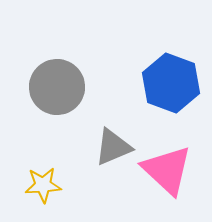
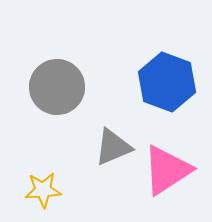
blue hexagon: moved 4 px left, 1 px up
pink triangle: rotated 44 degrees clockwise
yellow star: moved 5 px down
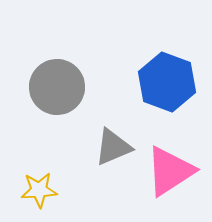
pink triangle: moved 3 px right, 1 px down
yellow star: moved 4 px left
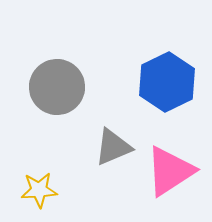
blue hexagon: rotated 14 degrees clockwise
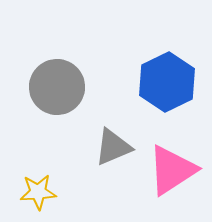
pink triangle: moved 2 px right, 1 px up
yellow star: moved 1 px left, 2 px down
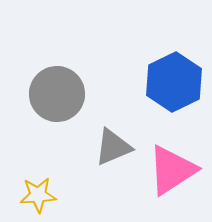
blue hexagon: moved 7 px right
gray circle: moved 7 px down
yellow star: moved 3 px down
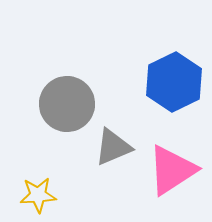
gray circle: moved 10 px right, 10 px down
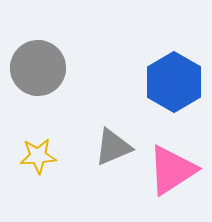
blue hexagon: rotated 4 degrees counterclockwise
gray circle: moved 29 px left, 36 px up
yellow star: moved 39 px up
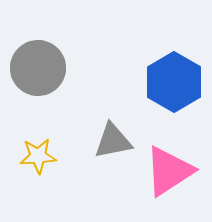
gray triangle: moved 6 px up; rotated 12 degrees clockwise
pink triangle: moved 3 px left, 1 px down
